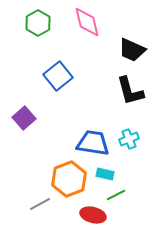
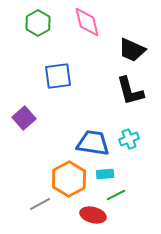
blue square: rotated 32 degrees clockwise
cyan rectangle: rotated 18 degrees counterclockwise
orange hexagon: rotated 8 degrees counterclockwise
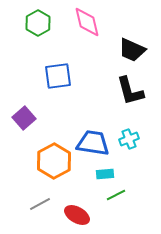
orange hexagon: moved 15 px left, 18 px up
red ellipse: moved 16 px left; rotated 15 degrees clockwise
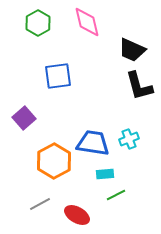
black L-shape: moved 9 px right, 5 px up
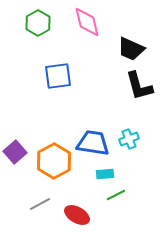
black trapezoid: moved 1 px left, 1 px up
purple square: moved 9 px left, 34 px down
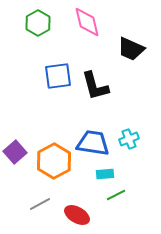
black L-shape: moved 44 px left
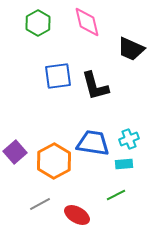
cyan rectangle: moved 19 px right, 10 px up
